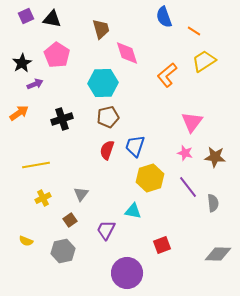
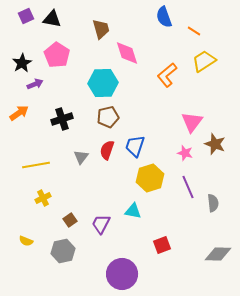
brown star: moved 13 px up; rotated 15 degrees clockwise
purple line: rotated 15 degrees clockwise
gray triangle: moved 37 px up
purple trapezoid: moved 5 px left, 6 px up
purple circle: moved 5 px left, 1 px down
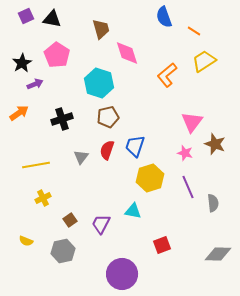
cyan hexagon: moved 4 px left; rotated 20 degrees clockwise
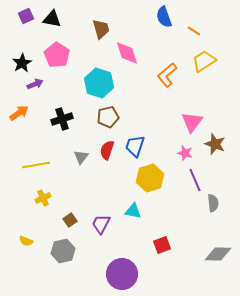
purple line: moved 7 px right, 7 px up
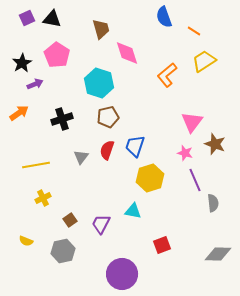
purple square: moved 1 px right, 2 px down
